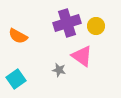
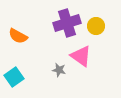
pink triangle: moved 1 px left
cyan square: moved 2 px left, 2 px up
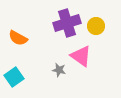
orange semicircle: moved 2 px down
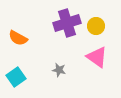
pink triangle: moved 16 px right, 1 px down
cyan square: moved 2 px right
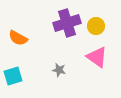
cyan square: moved 3 px left, 1 px up; rotated 18 degrees clockwise
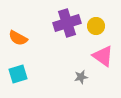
pink triangle: moved 6 px right, 1 px up
gray star: moved 22 px right, 7 px down; rotated 24 degrees counterclockwise
cyan square: moved 5 px right, 2 px up
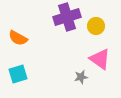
purple cross: moved 6 px up
pink triangle: moved 3 px left, 3 px down
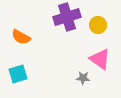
yellow circle: moved 2 px right, 1 px up
orange semicircle: moved 3 px right, 1 px up
gray star: moved 2 px right, 1 px down; rotated 16 degrees clockwise
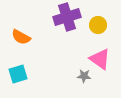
gray star: moved 1 px right, 2 px up
